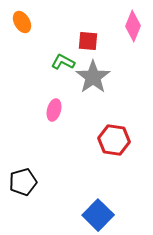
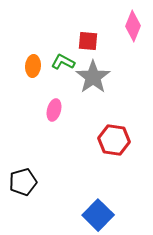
orange ellipse: moved 11 px right, 44 px down; rotated 35 degrees clockwise
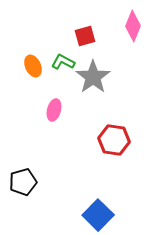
red square: moved 3 px left, 5 px up; rotated 20 degrees counterclockwise
orange ellipse: rotated 30 degrees counterclockwise
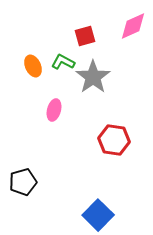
pink diamond: rotated 44 degrees clockwise
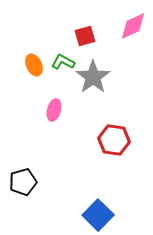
orange ellipse: moved 1 px right, 1 px up
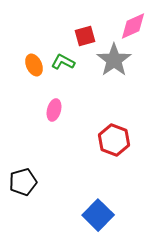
gray star: moved 21 px right, 17 px up
red hexagon: rotated 12 degrees clockwise
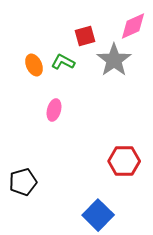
red hexagon: moved 10 px right, 21 px down; rotated 20 degrees counterclockwise
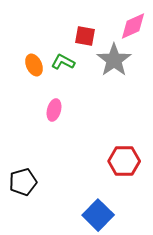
red square: rotated 25 degrees clockwise
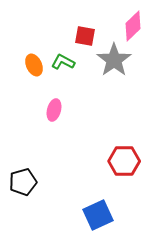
pink diamond: rotated 20 degrees counterclockwise
blue square: rotated 20 degrees clockwise
